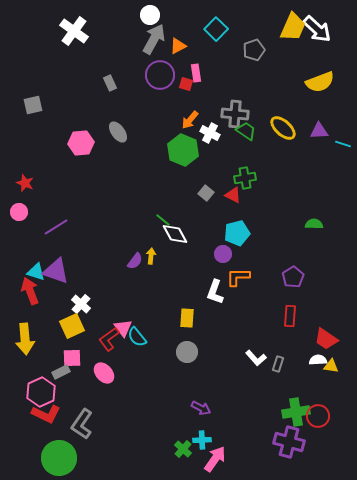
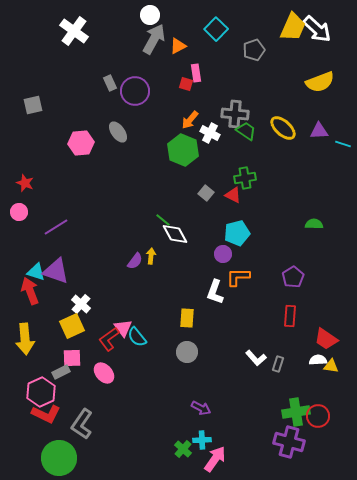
purple circle at (160, 75): moved 25 px left, 16 px down
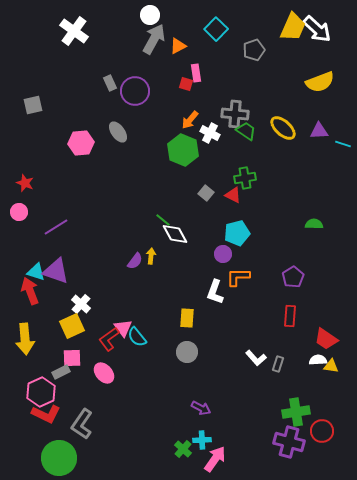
red circle at (318, 416): moved 4 px right, 15 px down
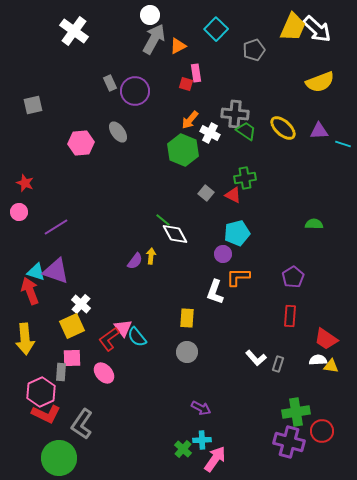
gray rectangle at (61, 372): rotated 60 degrees counterclockwise
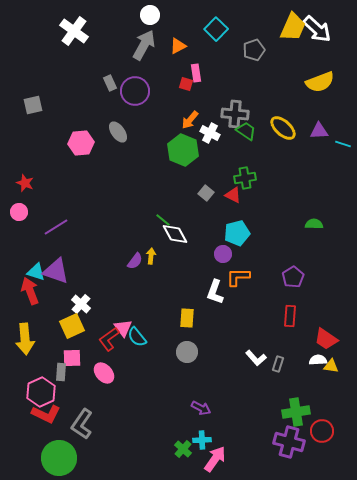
gray arrow at (154, 39): moved 10 px left, 6 px down
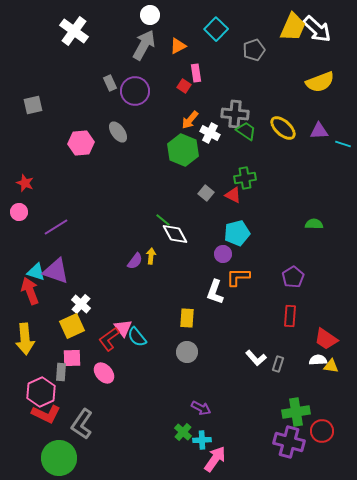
red square at (186, 84): moved 2 px left, 2 px down; rotated 16 degrees clockwise
green cross at (183, 449): moved 17 px up
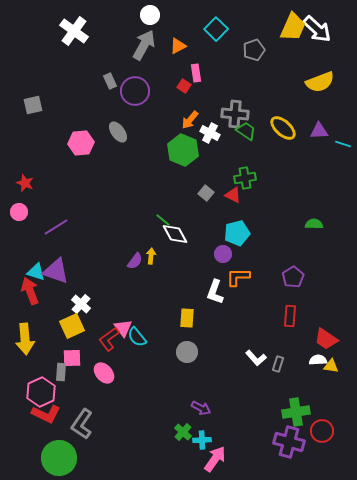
gray rectangle at (110, 83): moved 2 px up
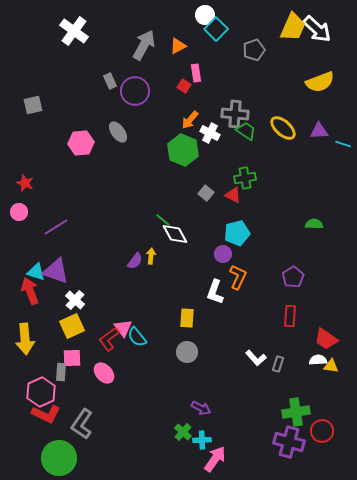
white circle at (150, 15): moved 55 px right
orange L-shape at (238, 277): rotated 115 degrees clockwise
white cross at (81, 304): moved 6 px left, 4 px up
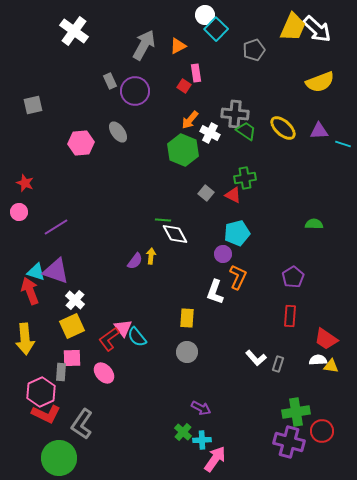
green line at (163, 220): rotated 35 degrees counterclockwise
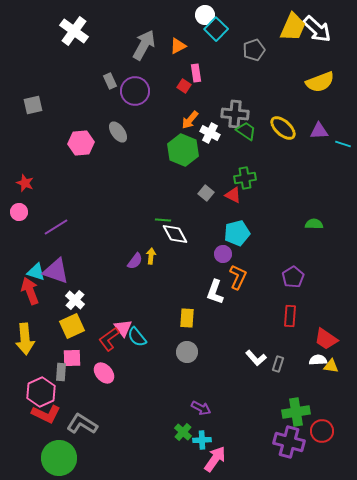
gray L-shape at (82, 424): rotated 88 degrees clockwise
